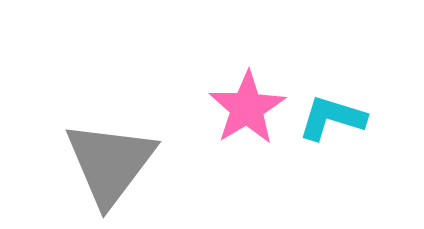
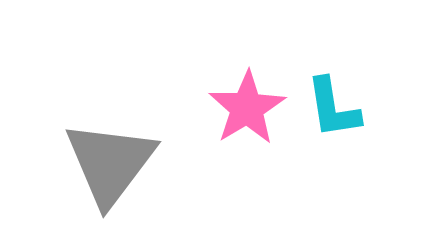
cyan L-shape: moved 1 px right, 10 px up; rotated 116 degrees counterclockwise
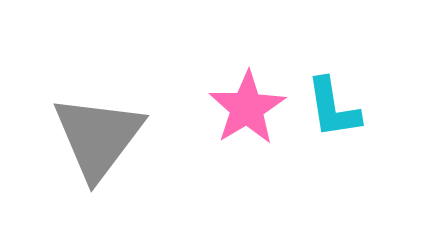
gray triangle: moved 12 px left, 26 px up
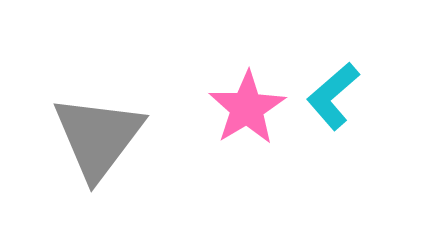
cyan L-shape: moved 12 px up; rotated 58 degrees clockwise
